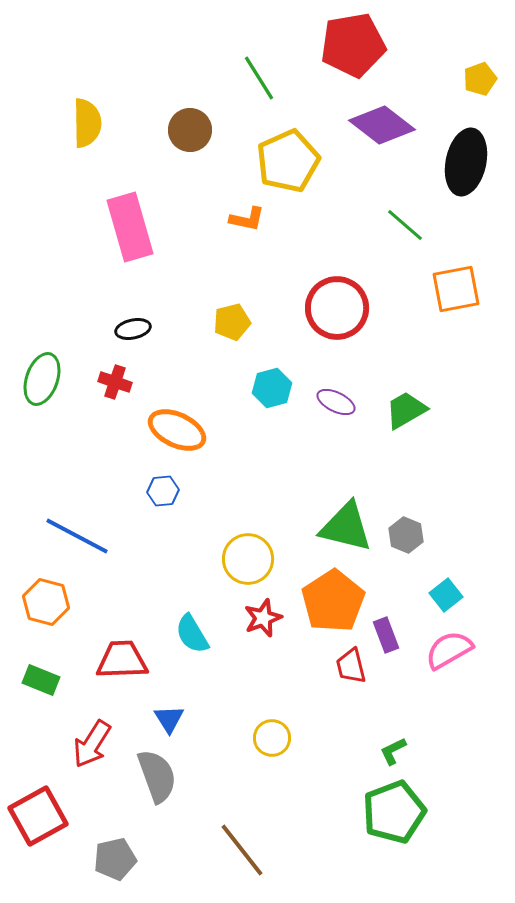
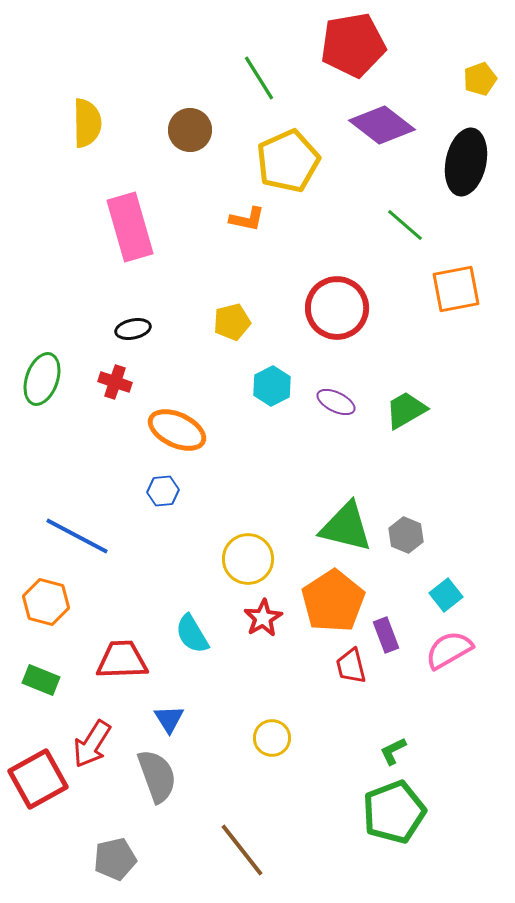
cyan hexagon at (272, 388): moved 2 px up; rotated 12 degrees counterclockwise
red star at (263, 618): rotated 9 degrees counterclockwise
red square at (38, 816): moved 37 px up
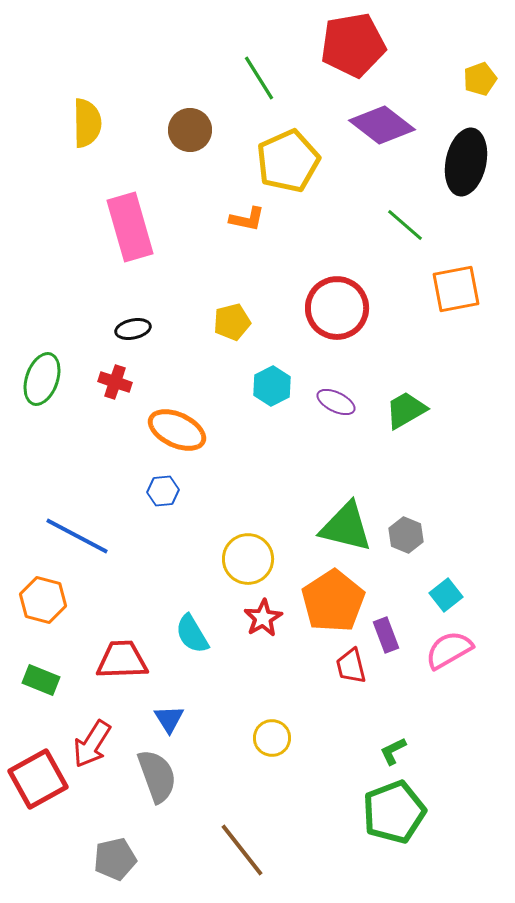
orange hexagon at (46, 602): moved 3 px left, 2 px up
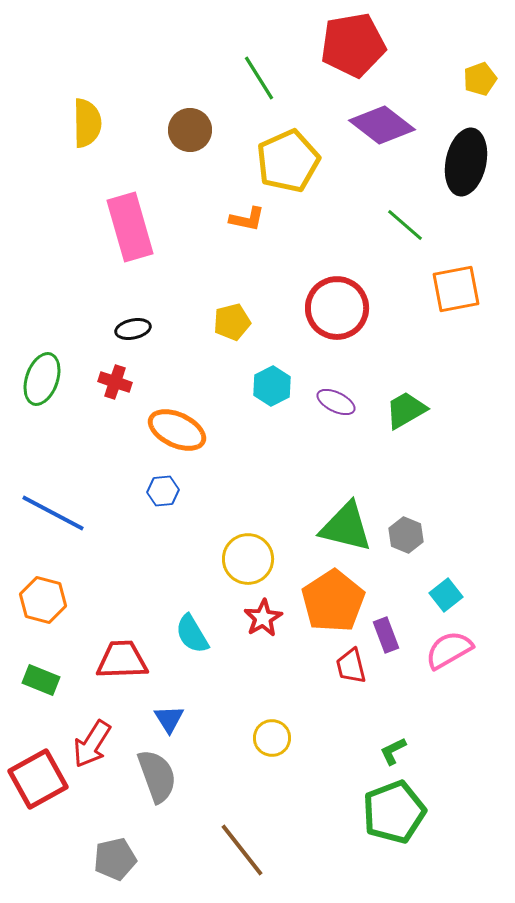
blue line at (77, 536): moved 24 px left, 23 px up
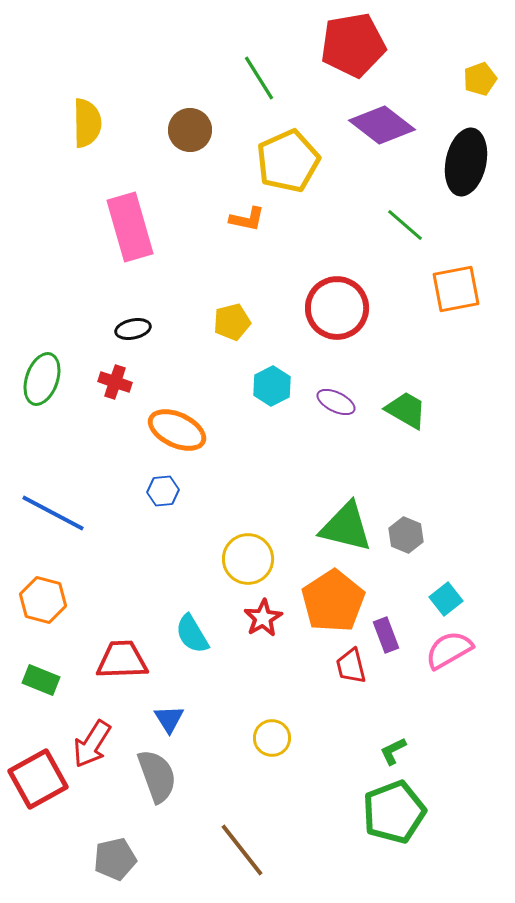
green trapezoid at (406, 410): rotated 60 degrees clockwise
cyan square at (446, 595): moved 4 px down
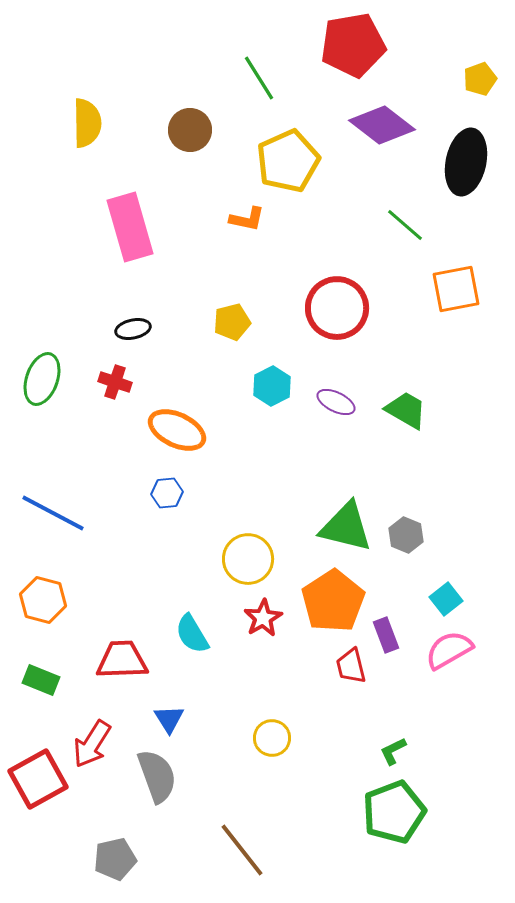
blue hexagon at (163, 491): moved 4 px right, 2 px down
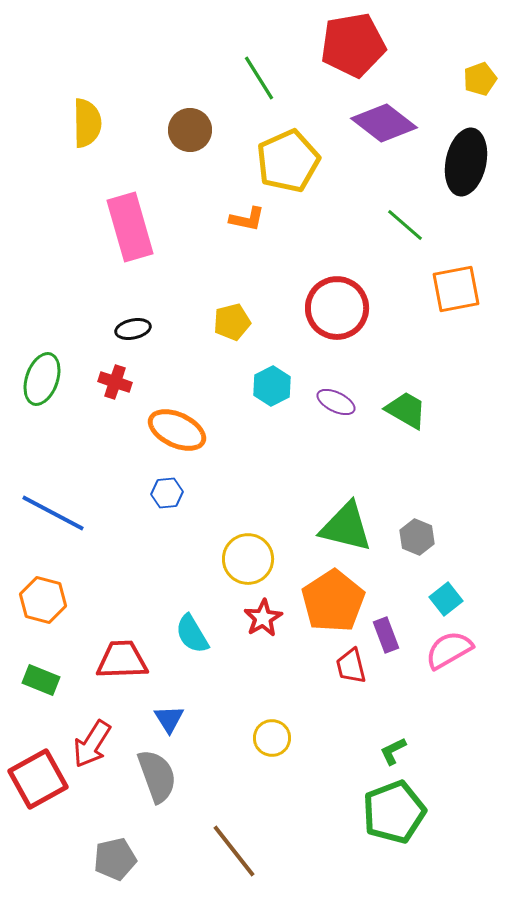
purple diamond at (382, 125): moved 2 px right, 2 px up
gray hexagon at (406, 535): moved 11 px right, 2 px down
brown line at (242, 850): moved 8 px left, 1 px down
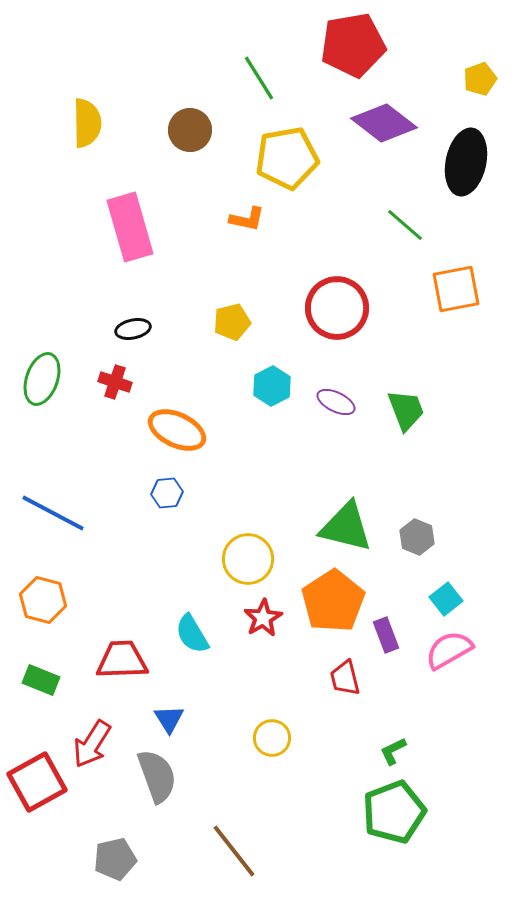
yellow pentagon at (288, 161): moved 1 px left, 3 px up; rotated 14 degrees clockwise
green trapezoid at (406, 410): rotated 39 degrees clockwise
red trapezoid at (351, 666): moved 6 px left, 12 px down
red square at (38, 779): moved 1 px left, 3 px down
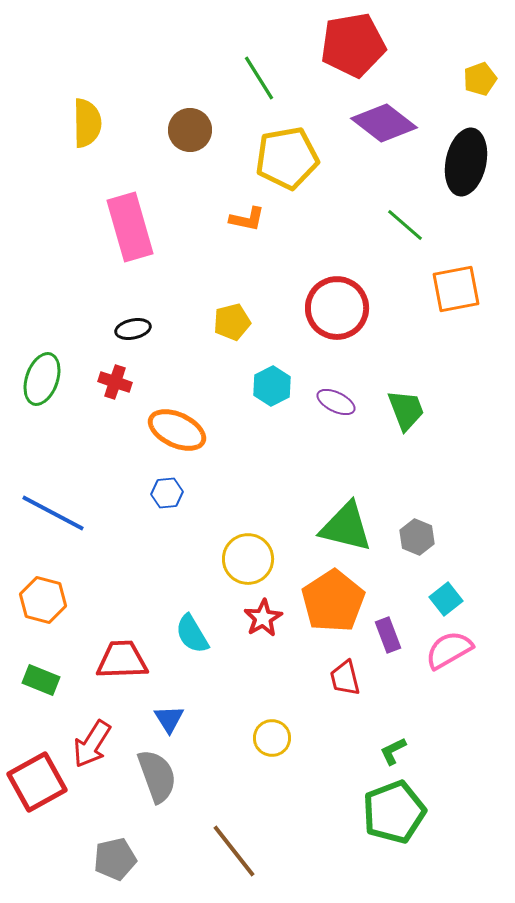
purple rectangle at (386, 635): moved 2 px right
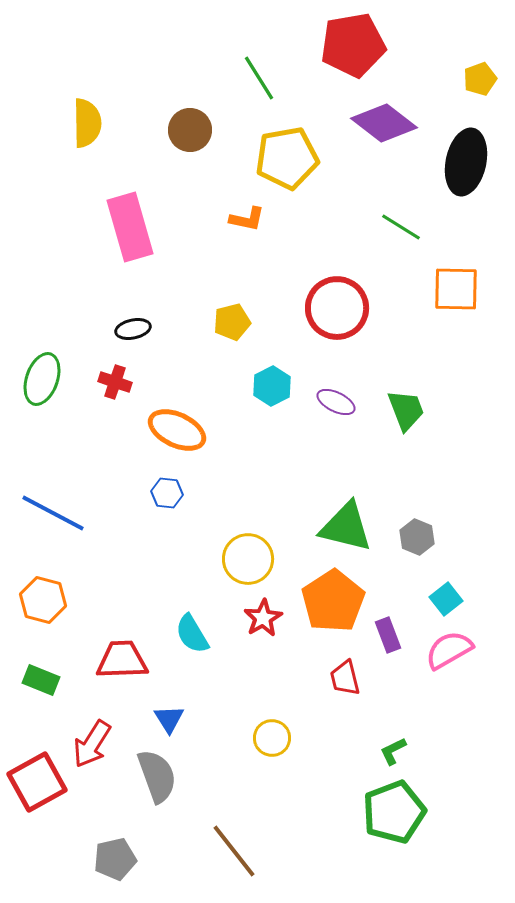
green line at (405, 225): moved 4 px left, 2 px down; rotated 9 degrees counterclockwise
orange square at (456, 289): rotated 12 degrees clockwise
blue hexagon at (167, 493): rotated 12 degrees clockwise
